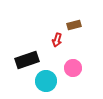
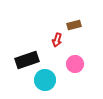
pink circle: moved 2 px right, 4 px up
cyan circle: moved 1 px left, 1 px up
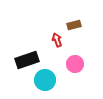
red arrow: rotated 144 degrees clockwise
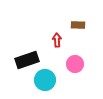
brown rectangle: moved 4 px right; rotated 16 degrees clockwise
red arrow: rotated 16 degrees clockwise
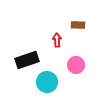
pink circle: moved 1 px right, 1 px down
cyan circle: moved 2 px right, 2 px down
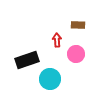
pink circle: moved 11 px up
cyan circle: moved 3 px right, 3 px up
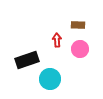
pink circle: moved 4 px right, 5 px up
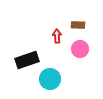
red arrow: moved 4 px up
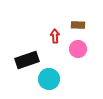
red arrow: moved 2 px left
pink circle: moved 2 px left
cyan circle: moved 1 px left
